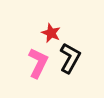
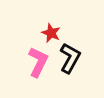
pink L-shape: moved 1 px up
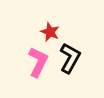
red star: moved 1 px left, 1 px up
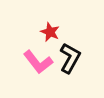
pink L-shape: rotated 116 degrees clockwise
